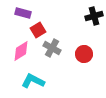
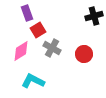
purple rectangle: moved 4 px right; rotated 56 degrees clockwise
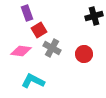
red square: moved 1 px right
pink diamond: rotated 40 degrees clockwise
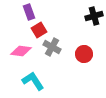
purple rectangle: moved 2 px right, 1 px up
gray cross: moved 1 px up
cyan L-shape: rotated 30 degrees clockwise
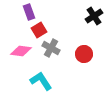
black cross: rotated 18 degrees counterclockwise
gray cross: moved 1 px left, 1 px down
cyan L-shape: moved 8 px right
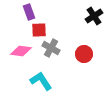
red square: rotated 28 degrees clockwise
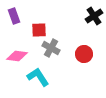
purple rectangle: moved 15 px left, 4 px down
pink diamond: moved 4 px left, 5 px down
cyan L-shape: moved 3 px left, 4 px up
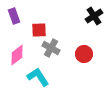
pink diamond: moved 1 px up; rotated 45 degrees counterclockwise
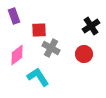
black cross: moved 3 px left, 10 px down
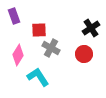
black cross: moved 2 px down
pink diamond: moved 1 px right; rotated 20 degrees counterclockwise
